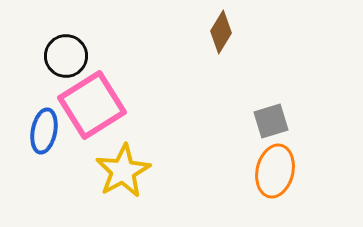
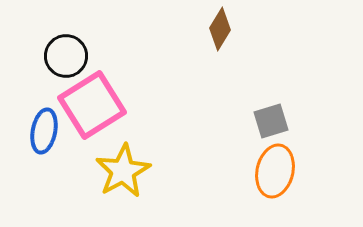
brown diamond: moved 1 px left, 3 px up
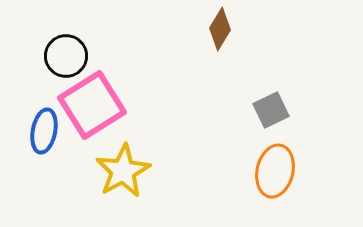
gray square: moved 11 px up; rotated 9 degrees counterclockwise
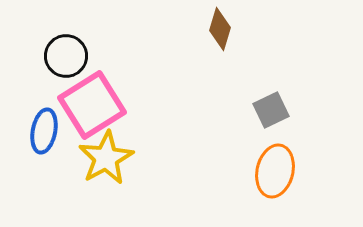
brown diamond: rotated 15 degrees counterclockwise
yellow star: moved 17 px left, 13 px up
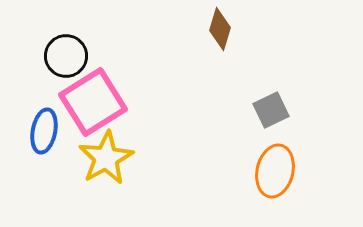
pink square: moved 1 px right, 3 px up
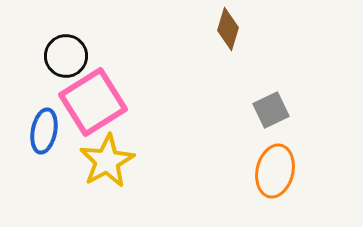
brown diamond: moved 8 px right
yellow star: moved 1 px right, 3 px down
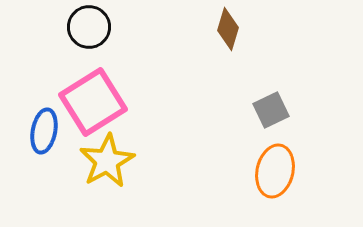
black circle: moved 23 px right, 29 px up
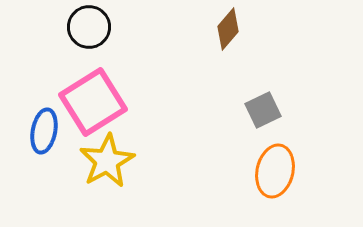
brown diamond: rotated 24 degrees clockwise
gray square: moved 8 px left
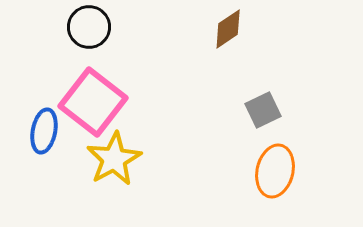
brown diamond: rotated 15 degrees clockwise
pink square: rotated 20 degrees counterclockwise
yellow star: moved 7 px right, 2 px up
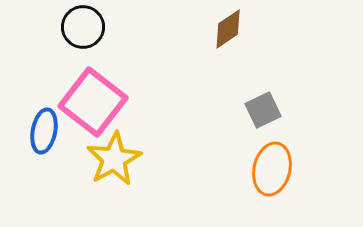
black circle: moved 6 px left
orange ellipse: moved 3 px left, 2 px up
